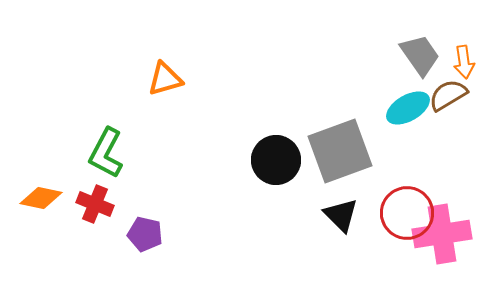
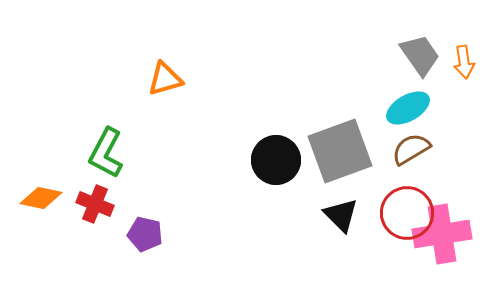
brown semicircle: moved 37 px left, 54 px down
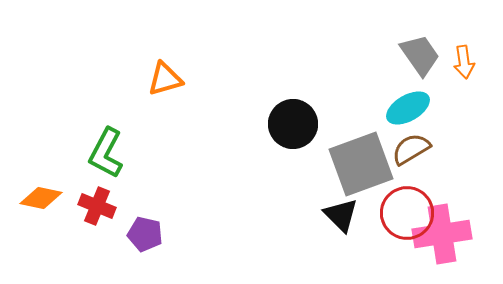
gray square: moved 21 px right, 13 px down
black circle: moved 17 px right, 36 px up
red cross: moved 2 px right, 2 px down
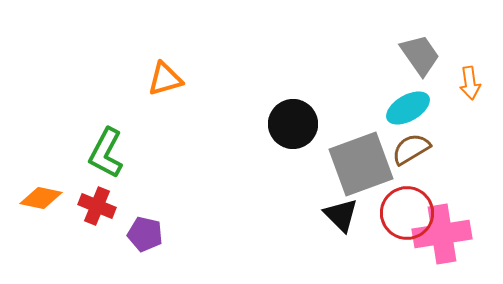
orange arrow: moved 6 px right, 21 px down
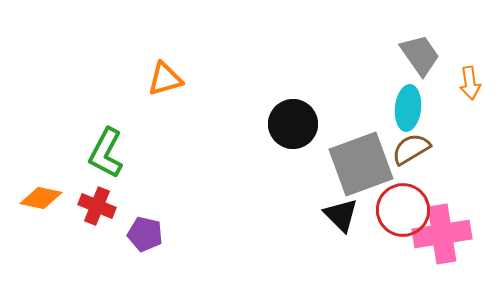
cyan ellipse: rotated 54 degrees counterclockwise
red circle: moved 4 px left, 3 px up
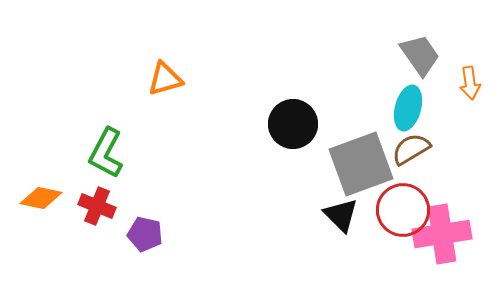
cyan ellipse: rotated 9 degrees clockwise
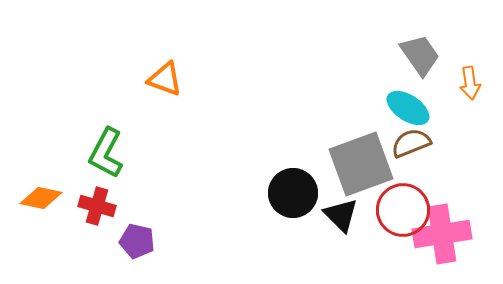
orange triangle: rotated 36 degrees clockwise
cyan ellipse: rotated 72 degrees counterclockwise
black circle: moved 69 px down
brown semicircle: moved 6 px up; rotated 9 degrees clockwise
red cross: rotated 6 degrees counterclockwise
purple pentagon: moved 8 px left, 7 px down
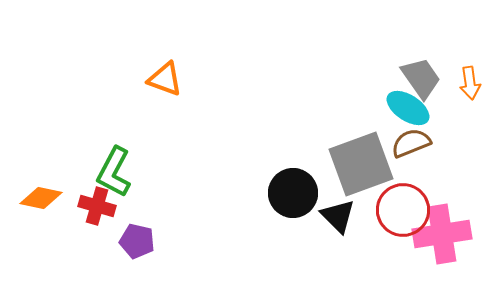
gray trapezoid: moved 1 px right, 23 px down
green L-shape: moved 8 px right, 19 px down
black triangle: moved 3 px left, 1 px down
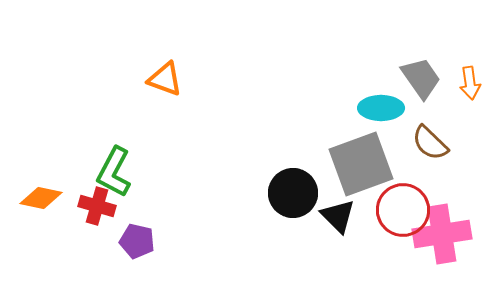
cyan ellipse: moved 27 px left; rotated 33 degrees counterclockwise
brown semicircle: moved 19 px right; rotated 114 degrees counterclockwise
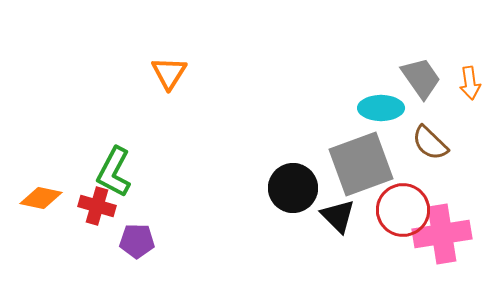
orange triangle: moved 4 px right, 6 px up; rotated 42 degrees clockwise
black circle: moved 5 px up
purple pentagon: rotated 12 degrees counterclockwise
